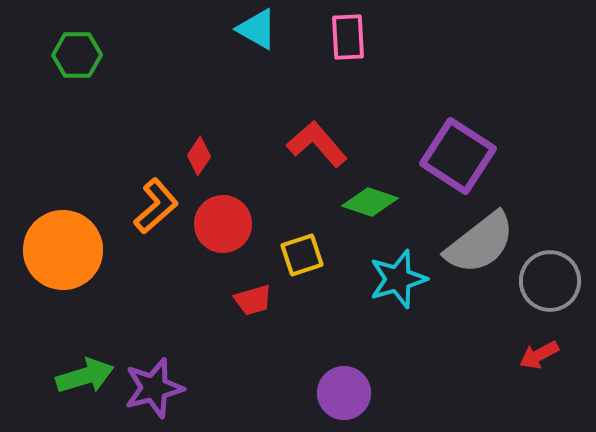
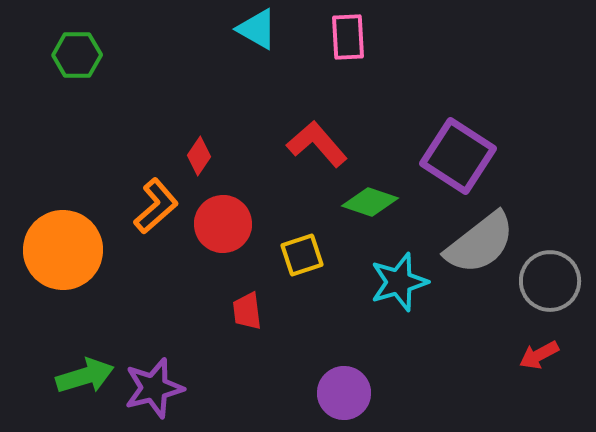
cyan star: moved 1 px right, 3 px down
red trapezoid: moved 6 px left, 11 px down; rotated 99 degrees clockwise
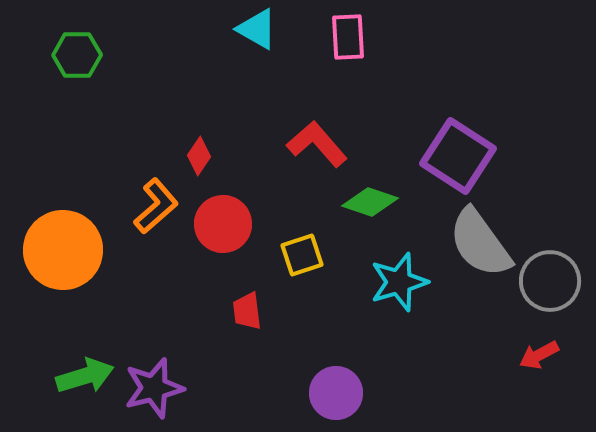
gray semicircle: rotated 92 degrees clockwise
purple circle: moved 8 px left
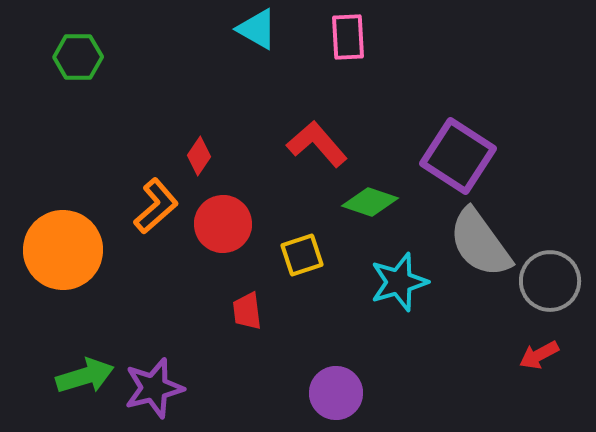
green hexagon: moved 1 px right, 2 px down
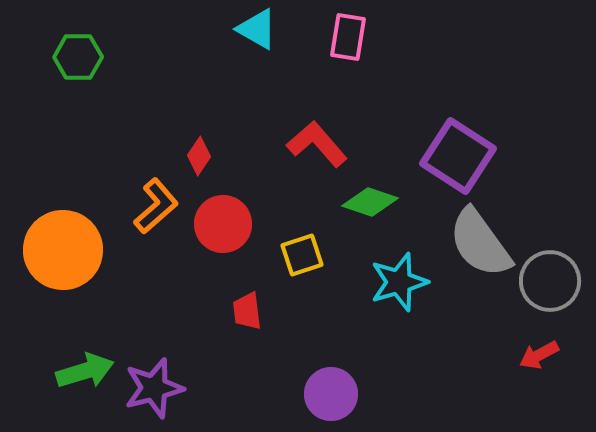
pink rectangle: rotated 12 degrees clockwise
green arrow: moved 5 px up
purple circle: moved 5 px left, 1 px down
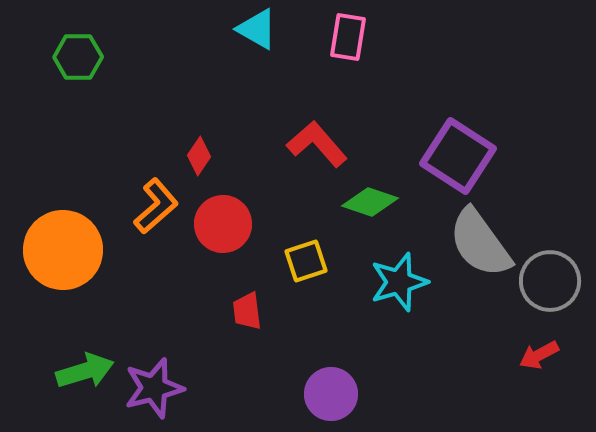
yellow square: moved 4 px right, 6 px down
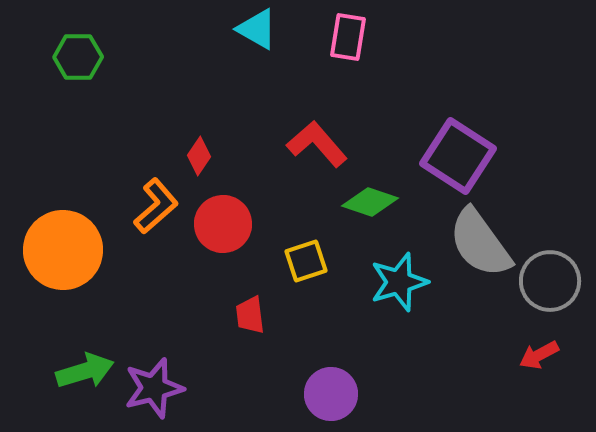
red trapezoid: moved 3 px right, 4 px down
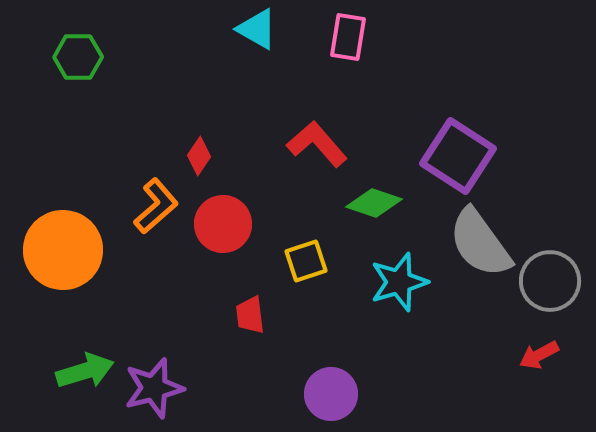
green diamond: moved 4 px right, 1 px down
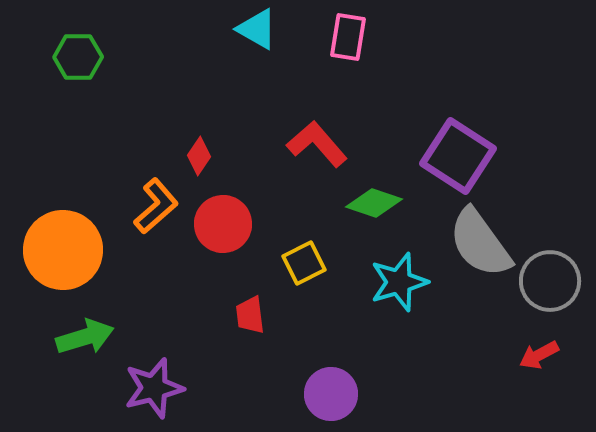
yellow square: moved 2 px left, 2 px down; rotated 9 degrees counterclockwise
green arrow: moved 34 px up
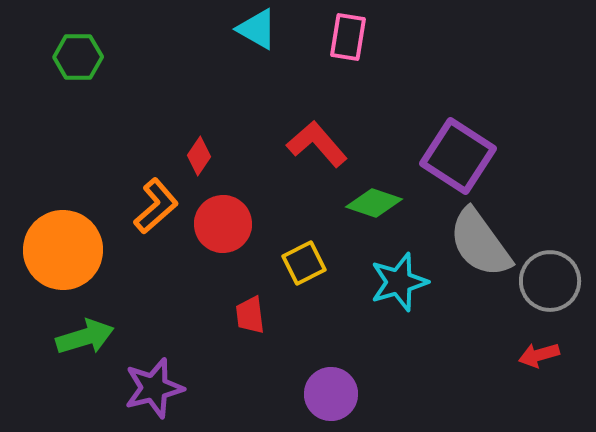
red arrow: rotated 12 degrees clockwise
